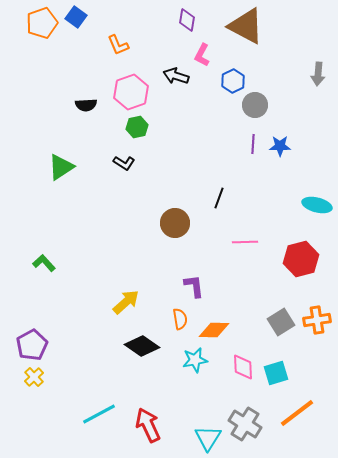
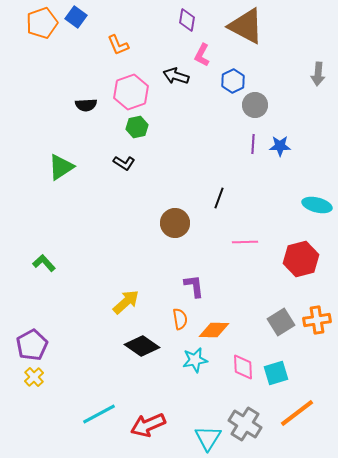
red arrow: rotated 88 degrees counterclockwise
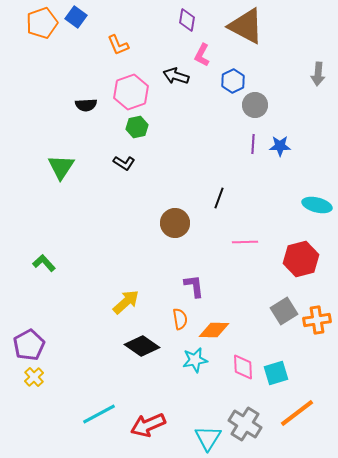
green triangle: rotated 24 degrees counterclockwise
gray square: moved 3 px right, 11 px up
purple pentagon: moved 3 px left
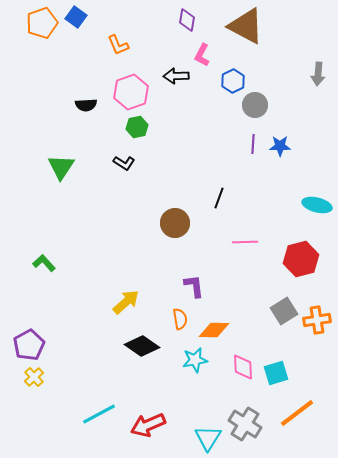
black arrow: rotated 20 degrees counterclockwise
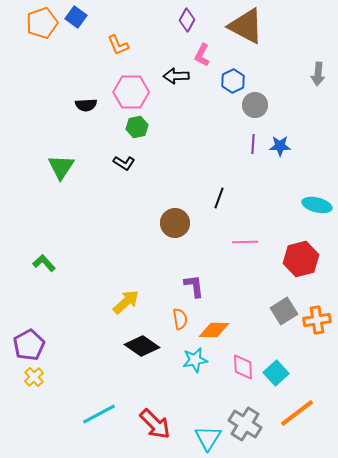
purple diamond: rotated 20 degrees clockwise
pink hexagon: rotated 20 degrees clockwise
cyan square: rotated 25 degrees counterclockwise
red arrow: moved 7 px right, 1 px up; rotated 112 degrees counterclockwise
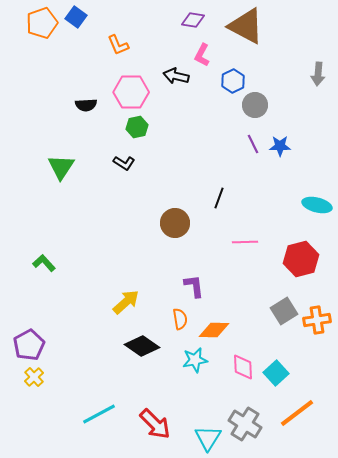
purple diamond: moved 6 px right; rotated 70 degrees clockwise
black arrow: rotated 15 degrees clockwise
purple line: rotated 30 degrees counterclockwise
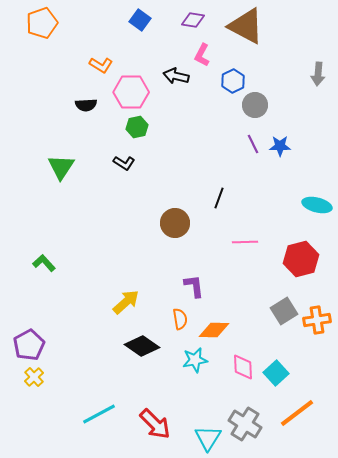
blue square: moved 64 px right, 3 px down
orange L-shape: moved 17 px left, 20 px down; rotated 35 degrees counterclockwise
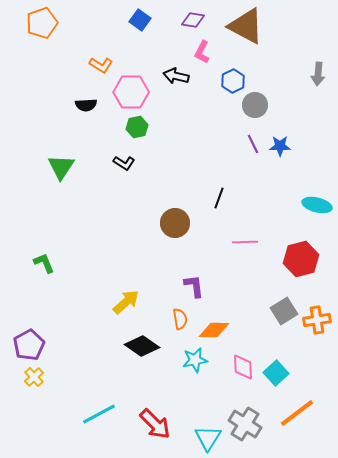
pink L-shape: moved 3 px up
green L-shape: rotated 20 degrees clockwise
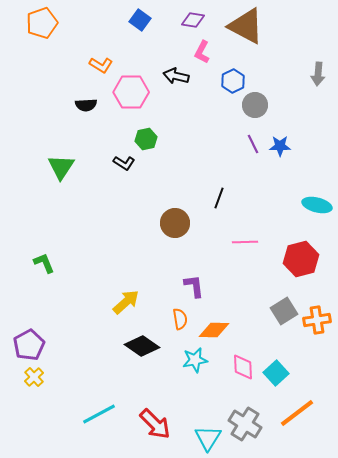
green hexagon: moved 9 px right, 12 px down
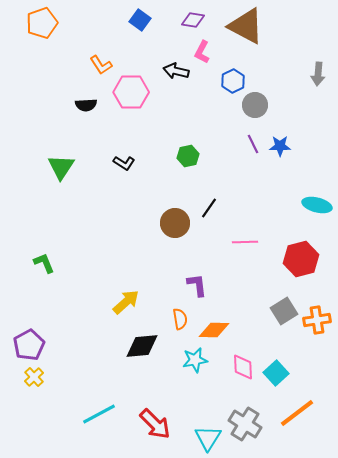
orange L-shape: rotated 25 degrees clockwise
black arrow: moved 5 px up
green hexagon: moved 42 px right, 17 px down
black line: moved 10 px left, 10 px down; rotated 15 degrees clockwise
purple L-shape: moved 3 px right, 1 px up
black diamond: rotated 40 degrees counterclockwise
